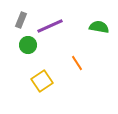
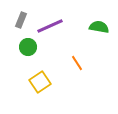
green circle: moved 2 px down
yellow square: moved 2 px left, 1 px down
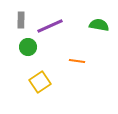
gray rectangle: rotated 21 degrees counterclockwise
green semicircle: moved 2 px up
orange line: moved 2 px up; rotated 49 degrees counterclockwise
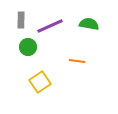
green semicircle: moved 10 px left, 1 px up
